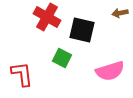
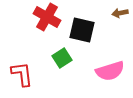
green square: rotated 30 degrees clockwise
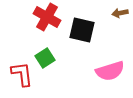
green square: moved 17 px left
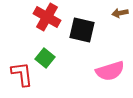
green square: rotated 18 degrees counterclockwise
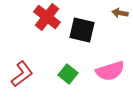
brown arrow: rotated 21 degrees clockwise
red cross: rotated 8 degrees clockwise
green square: moved 23 px right, 16 px down
red L-shape: rotated 60 degrees clockwise
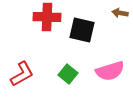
red cross: rotated 36 degrees counterclockwise
red L-shape: rotated 8 degrees clockwise
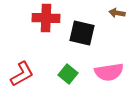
brown arrow: moved 3 px left
red cross: moved 1 px left, 1 px down
black square: moved 3 px down
pink semicircle: moved 1 px left, 1 px down; rotated 8 degrees clockwise
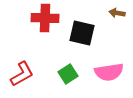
red cross: moved 1 px left
green square: rotated 18 degrees clockwise
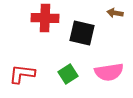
brown arrow: moved 2 px left
red L-shape: rotated 144 degrees counterclockwise
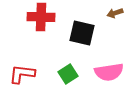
brown arrow: rotated 28 degrees counterclockwise
red cross: moved 4 px left, 1 px up
